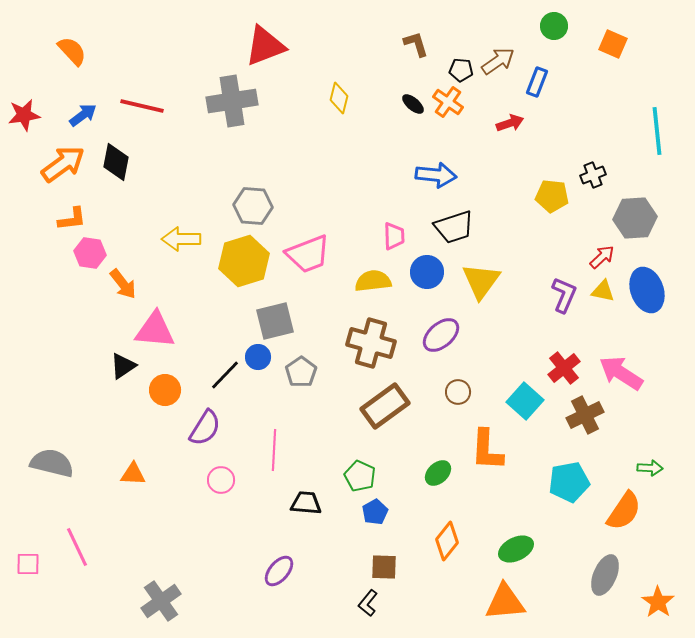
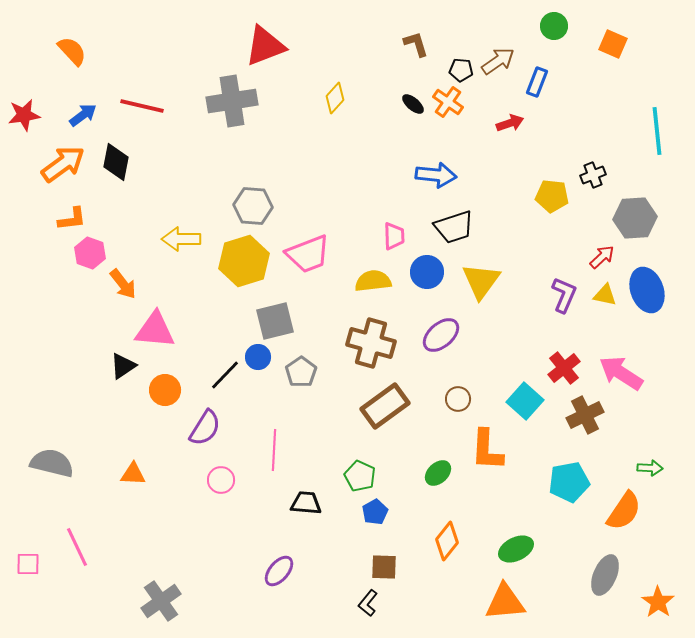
yellow diamond at (339, 98): moved 4 px left; rotated 28 degrees clockwise
pink hexagon at (90, 253): rotated 12 degrees clockwise
yellow triangle at (603, 291): moved 2 px right, 4 px down
brown circle at (458, 392): moved 7 px down
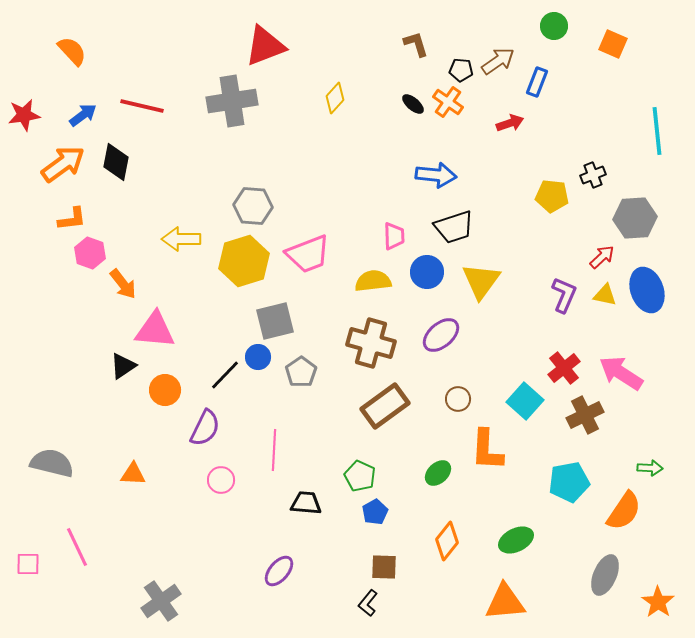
purple semicircle at (205, 428): rotated 6 degrees counterclockwise
green ellipse at (516, 549): moved 9 px up
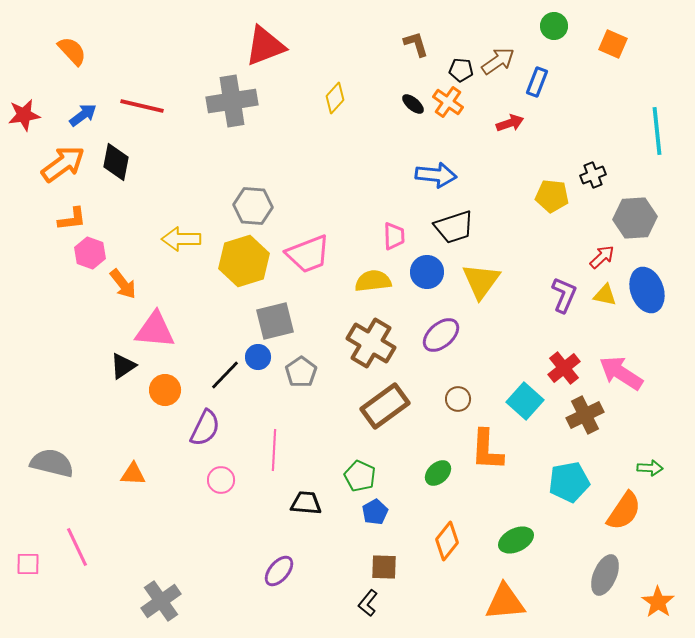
brown cross at (371, 343): rotated 15 degrees clockwise
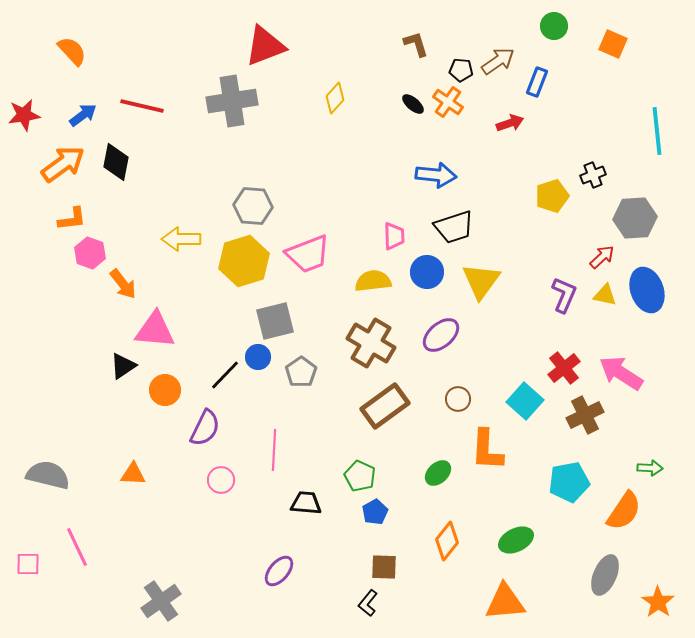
yellow pentagon at (552, 196): rotated 24 degrees counterclockwise
gray semicircle at (52, 463): moved 4 px left, 12 px down
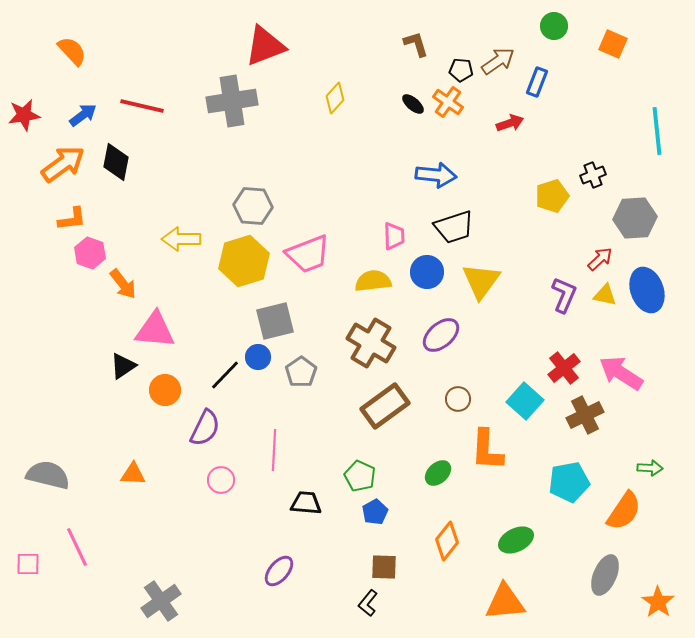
red arrow at (602, 257): moved 2 px left, 2 px down
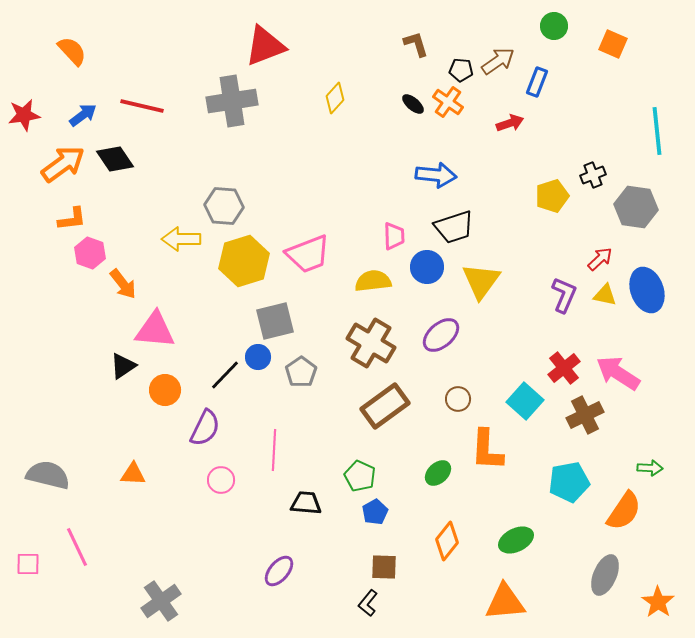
black diamond at (116, 162): moved 1 px left, 3 px up; rotated 45 degrees counterclockwise
gray hexagon at (253, 206): moved 29 px left
gray hexagon at (635, 218): moved 1 px right, 11 px up; rotated 12 degrees clockwise
blue circle at (427, 272): moved 5 px up
pink arrow at (621, 373): moved 3 px left
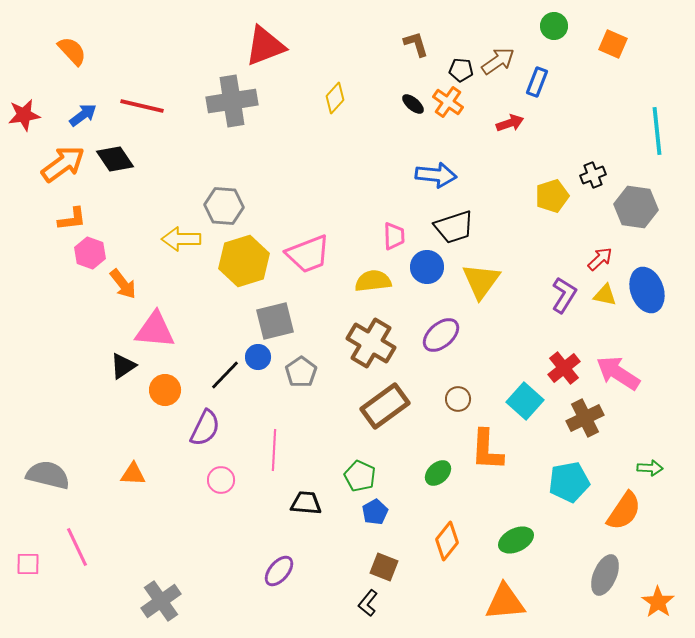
purple L-shape at (564, 295): rotated 9 degrees clockwise
brown cross at (585, 415): moved 3 px down
brown square at (384, 567): rotated 20 degrees clockwise
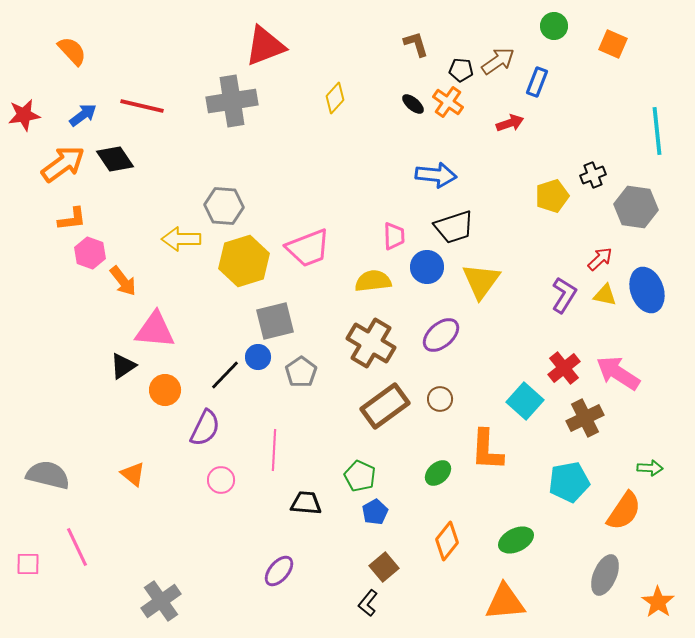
pink trapezoid at (308, 254): moved 6 px up
orange arrow at (123, 284): moved 3 px up
brown circle at (458, 399): moved 18 px left
orange triangle at (133, 474): rotated 36 degrees clockwise
brown square at (384, 567): rotated 28 degrees clockwise
